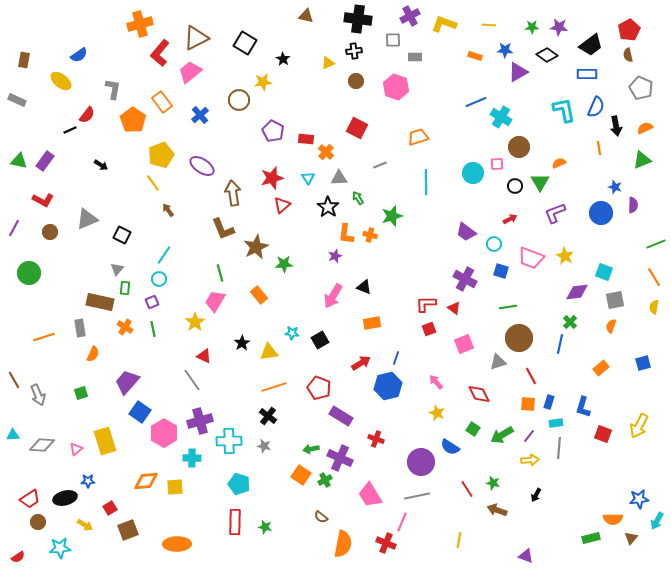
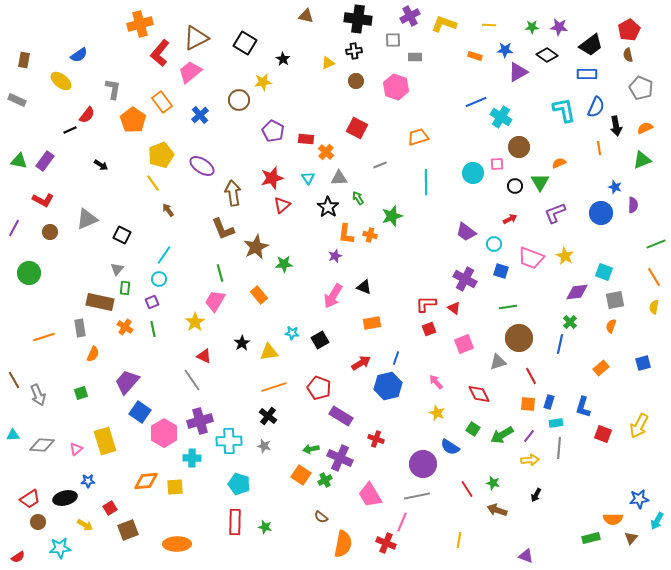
purple circle at (421, 462): moved 2 px right, 2 px down
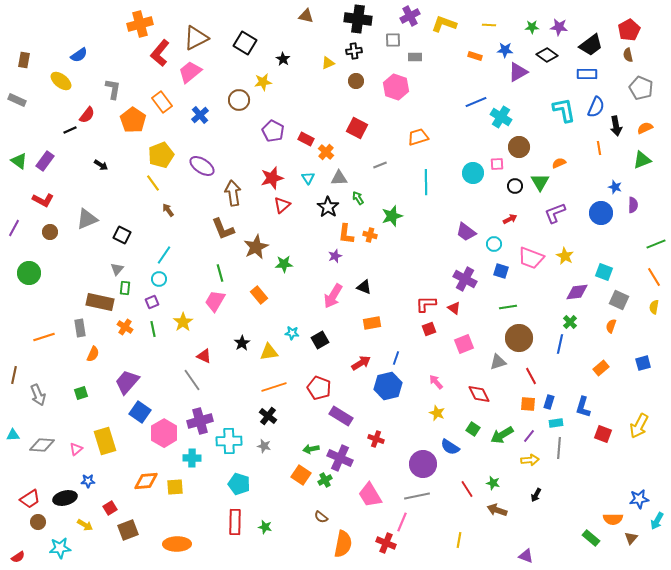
red rectangle at (306, 139): rotated 21 degrees clockwise
green triangle at (19, 161): rotated 24 degrees clockwise
gray square at (615, 300): moved 4 px right; rotated 36 degrees clockwise
yellow star at (195, 322): moved 12 px left
brown line at (14, 380): moved 5 px up; rotated 42 degrees clockwise
green rectangle at (591, 538): rotated 54 degrees clockwise
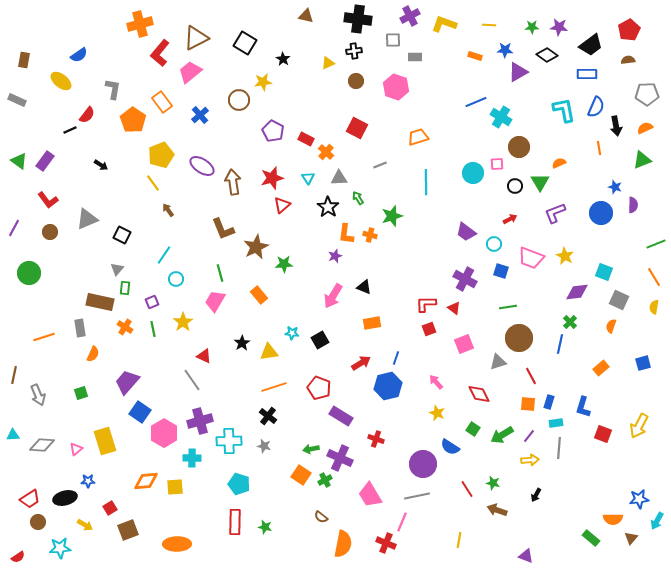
brown semicircle at (628, 55): moved 5 px down; rotated 96 degrees clockwise
gray pentagon at (641, 88): moved 6 px right, 6 px down; rotated 25 degrees counterclockwise
brown arrow at (233, 193): moved 11 px up
red L-shape at (43, 200): moved 5 px right; rotated 25 degrees clockwise
cyan circle at (159, 279): moved 17 px right
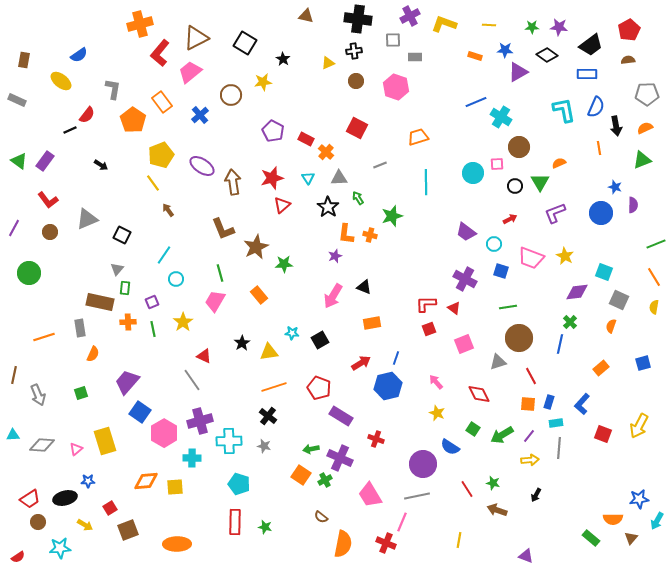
brown circle at (239, 100): moved 8 px left, 5 px up
orange cross at (125, 327): moved 3 px right, 5 px up; rotated 35 degrees counterclockwise
blue L-shape at (583, 407): moved 1 px left, 3 px up; rotated 25 degrees clockwise
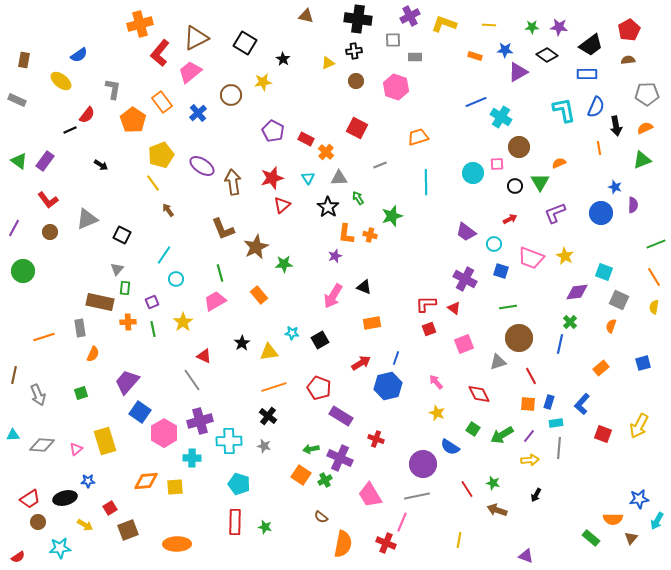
blue cross at (200, 115): moved 2 px left, 2 px up
green circle at (29, 273): moved 6 px left, 2 px up
pink trapezoid at (215, 301): rotated 30 degrees clockwise
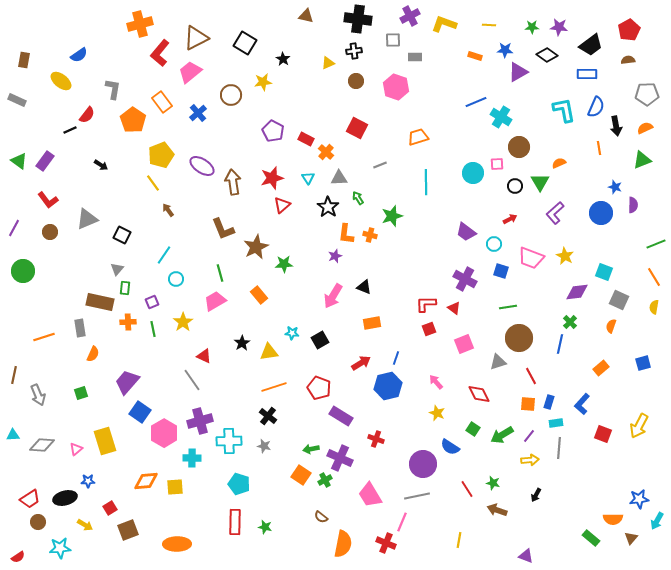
purple L-shape at (555, 213): rotated 20 degrees counterclockwise
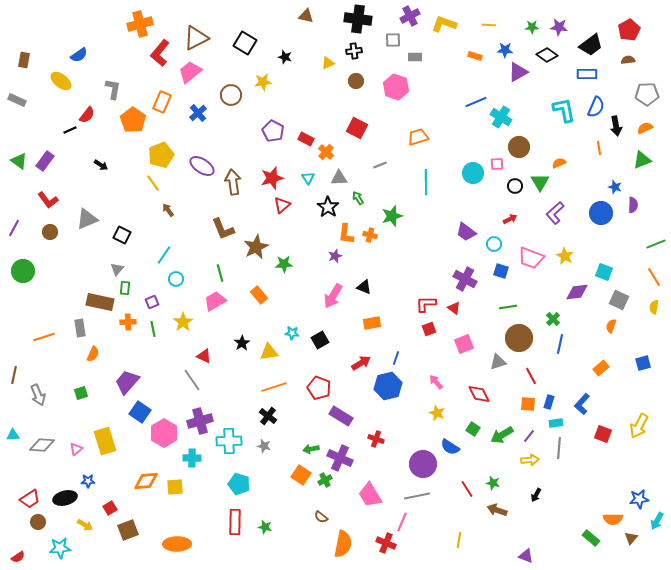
black star at (283, 59): moved 2 px right, 2 px up; rotated 16 degrees counterclockwise
orange rectangle at (162, 102): rotated 60 degrees clockwise
green cross at (570, 322): moved 17 px left, 3 px up
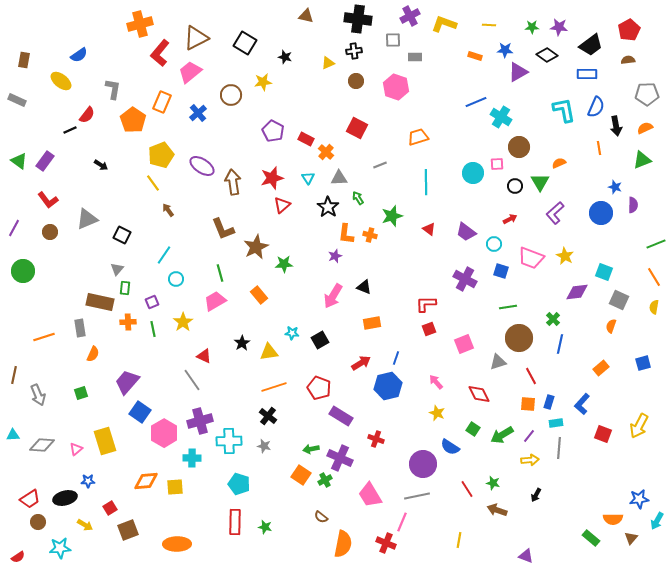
red triangle at (454, 308): moved 25 px left, 79 px up
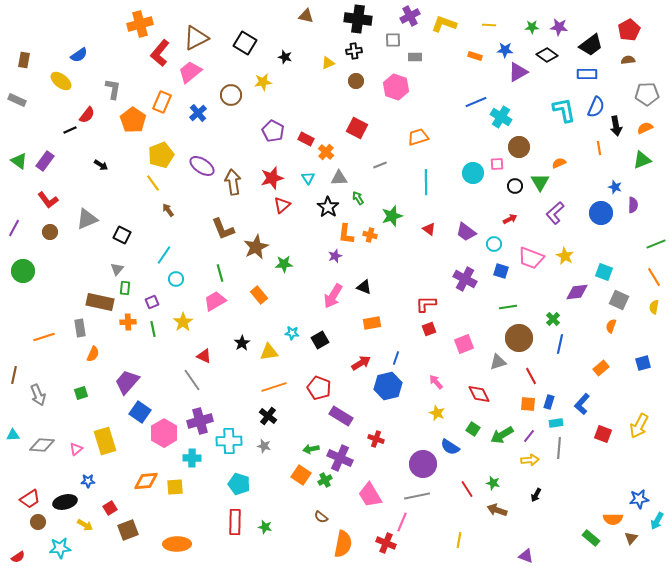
black ellipse at (65, 498): moved 4 px down
